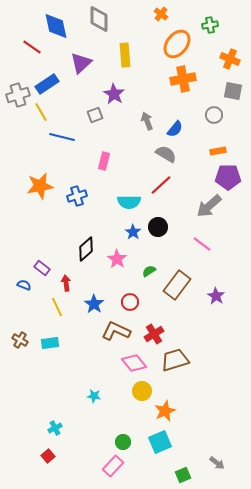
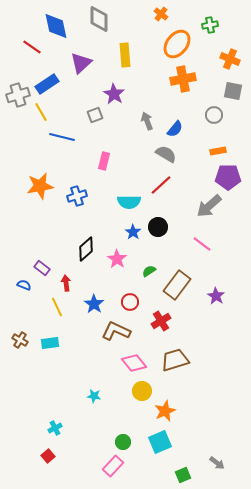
red cross at (154, 334): moved 7 px right, 13 px up
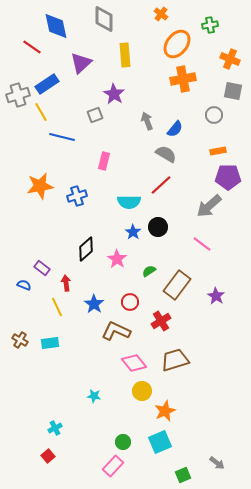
gray diamond at (99, 19): moved 5 px right
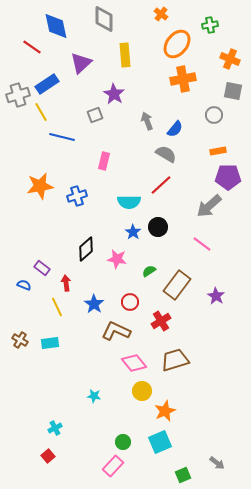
pink star at (117, 259): rotated 24 degrees counterclockwise
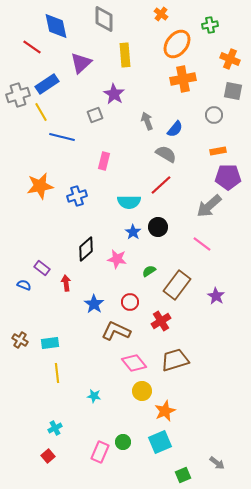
yellow line at (57, 307): moved 66 px down; rotated 18 degrees clockwise
pink rectangle at (113, 466): moved 13 px left, 14 px up; rotated 20 degrees counterclockwise
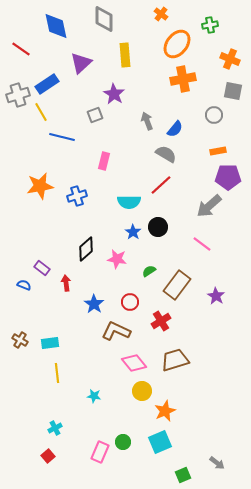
red line at (32, 47): moved 11 px left, 2 px down
